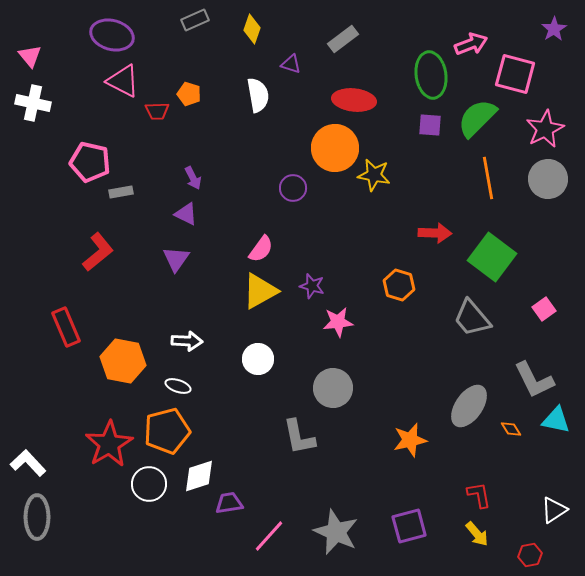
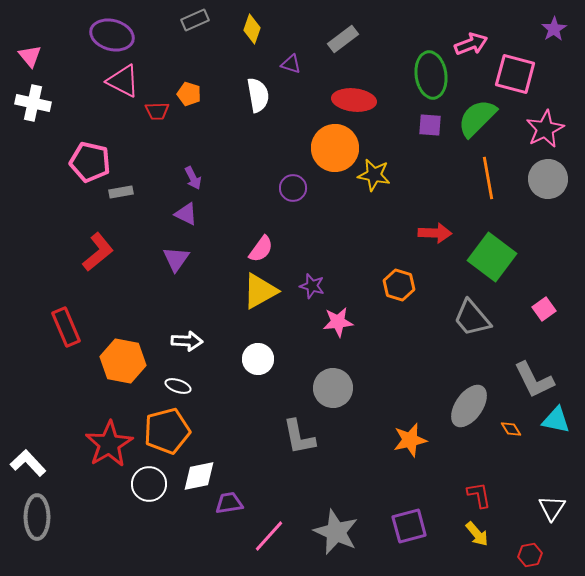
white diamond at (199, 476): rotated 6 degrees clockwise
white triangle at (554, 510): moved 2 px left, 2 px up; rotated 24 degrees counterclockwise
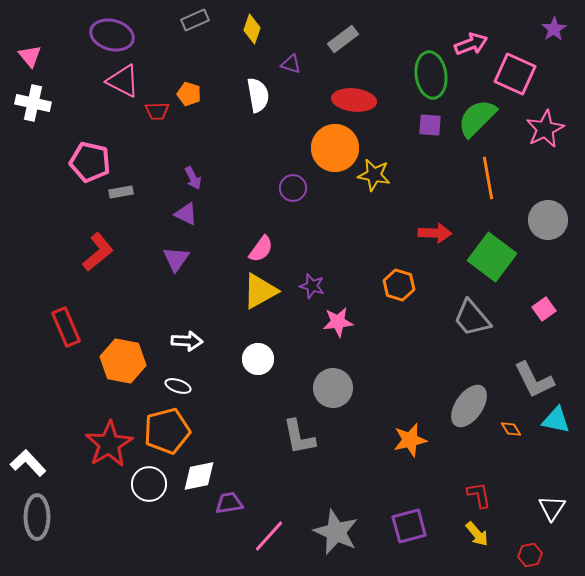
pink square at (515, 74): rotated 9 degrees clockwise
gray circle at (548, 179): moved 41 px down
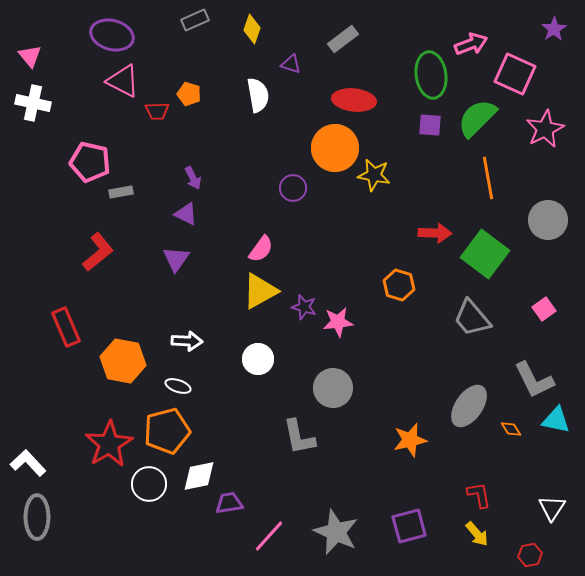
green square at (492, 257): moved 7 px left, 3 px up
purple star at (312, 286): moved 8 px left, 21 px down
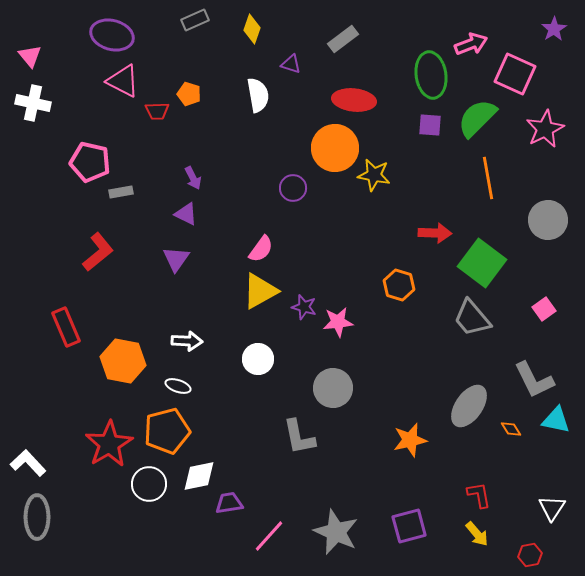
green square at (485, 254): moved 3 px left, 9 px down
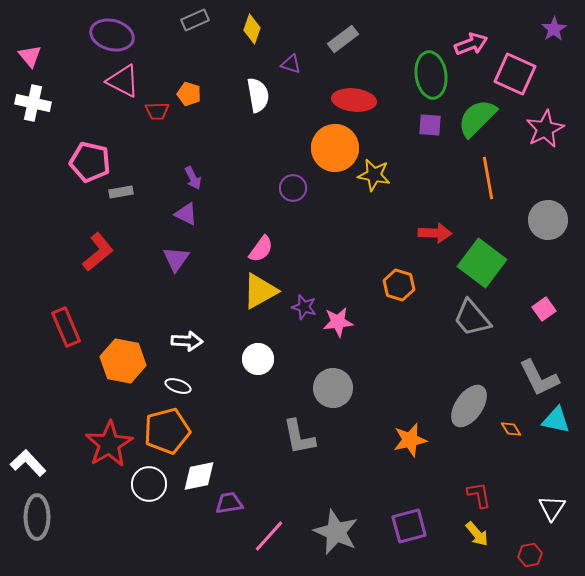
gray L-shape at (534, 380): moved 5 px right, 2 px up
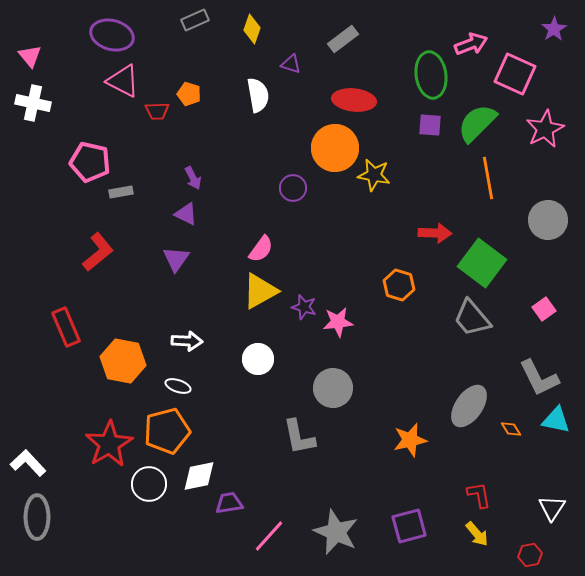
green semicircle at (477, 118): moved 5 px down
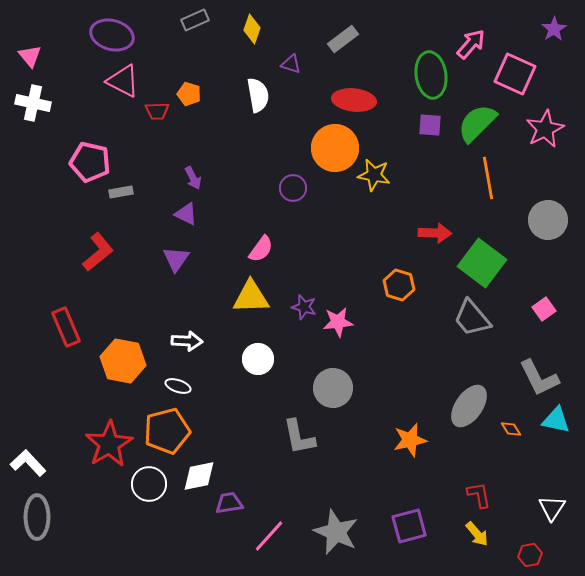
pink arrow at (471, 44): rotated 28 degrees counterclockwise
yellow triangle at (260, 291): moved 9 px left, 6 px down; rotated 27 degrees clockwise
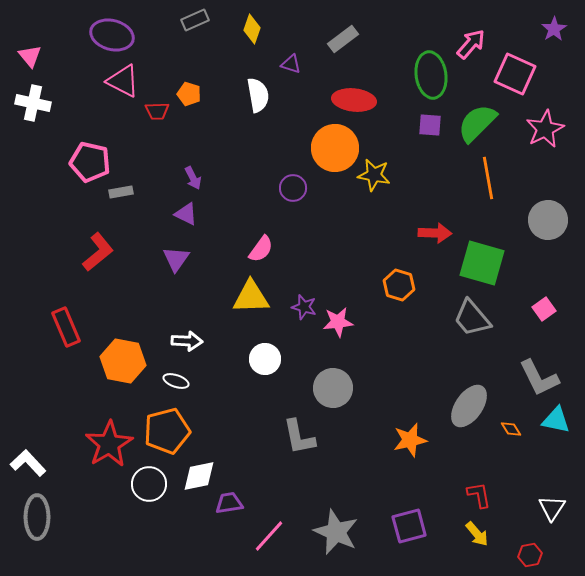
green square at (482, 263): rotated 21 degrees counterclockwise
white circle at (258, 359): moved 7 px right
white ellipse at (178, 386): moved 2 px left, 5 px up
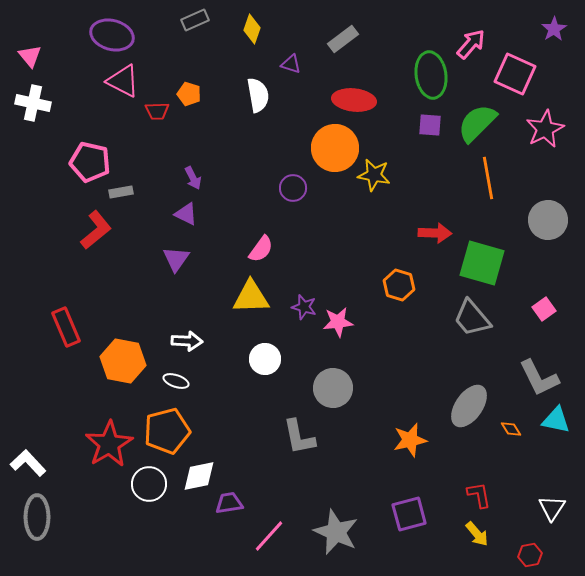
red L-shape at (98, 252): moved 2 px left, 22 px up
purple square at (409, 526): moved 12 px up
